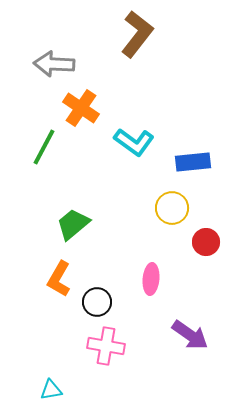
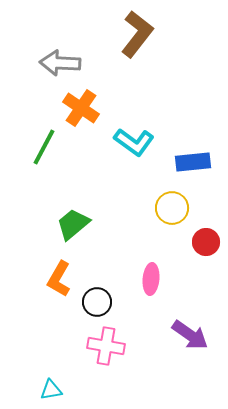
gray arrow: moved 6 px right, 1 px up
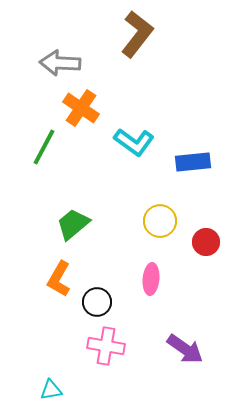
yellow circle: moved 12 px left, 13 px down
purple arrow: moved 5 px left, 14 px down
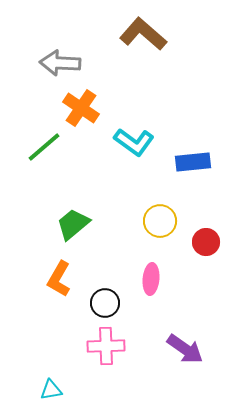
brown L-shape: moved 6 px right; rotated 87 degrees counterclockwise
green line: rotated 21 degrees clockwise
black circle: moved 8 px right, 1 px down
pink cross: rotated 12 degrees counterclockwise
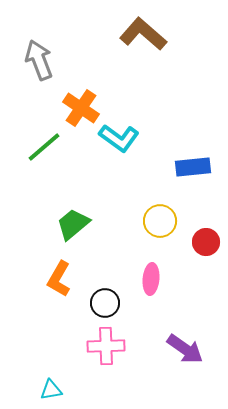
gray arrow: moved 21 px left, 3 px up; rotated 66 degrees clockwise
cyan L-shape: moved 15 px left, 4 px up
blue rectangle: moved 5 px down
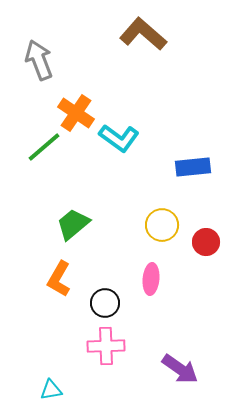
orange cross: moved 5 px left, 5 px down
yellow circle: moved 2 px right, 4 px down
purple arrow: moved 5 px left, 20 px down
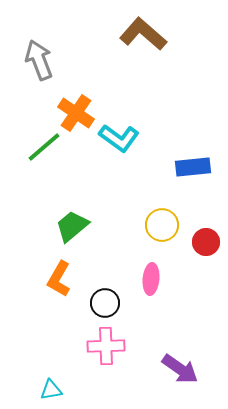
green trapezoid: moved 1 px left, 2 px down
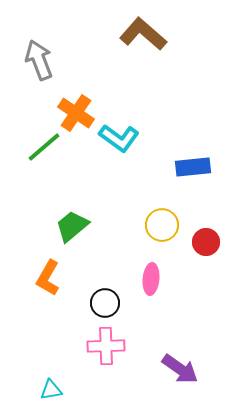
orange L-shape: moved 11 px left, 1 px up
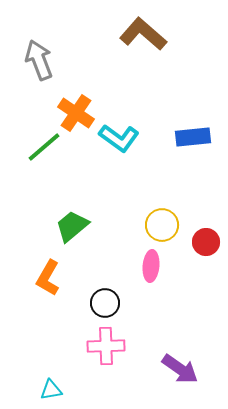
blue rectangle: moved 30 px up
pink ellipse: moved 13 px up
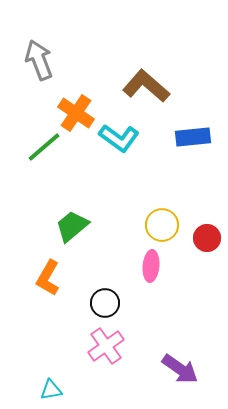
brown L-shape: moved 3 px right, 52 px down
red circle: moved 1 px right, 4 px up
pink cross: rotated 33 degrees counterclockwise
